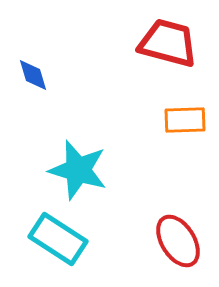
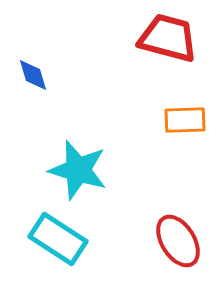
red trapezoid: moved 5 px up
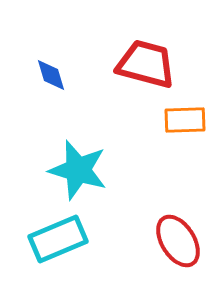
red trapezoid: moved 22 px left, 26 px down
blue diamond: moved 18 px right
cyan rectangle: rotated 56 degrees counterclockwise
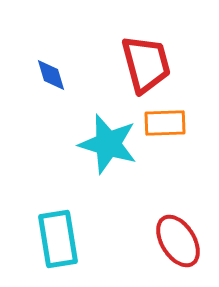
red trapezoid: rotated 60 degrees clockwise
orange rectangle: moved 20 px left, 3 px down
cyan star: moved 30 px right, 26 px up
cyan rectangle: rotated 76 degrees counterclockwise
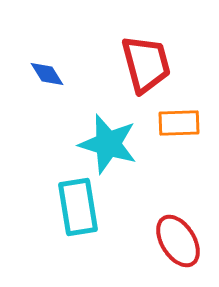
blue diamond: moved 4 px left, 1 px up; rotated 15 degrees counterclockwise
orange rectangle: moved 14 px right
cyan rectangle: moved 20 px right, 32 px up
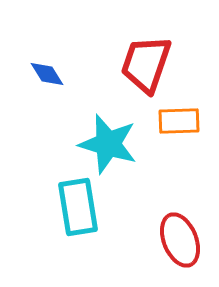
red trapezoid: rotated 146 degrees counterclockwise
orange rectangle: moved 2 px up
red ellipse: moved 2 px right, 1 px up; rotated 10 degrees clockwise
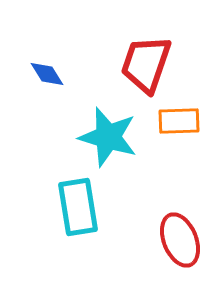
cyan star: moved 7 px up
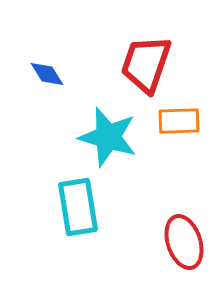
red ellipse: moved 4 px right, 2 px down; rotated 4 degrees clockwise
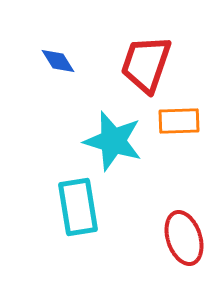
blue diamond: moved 11 px right, 13 px up
cyan star: moved 5 px right, 4 px down
red ellipse: moved 4 px up
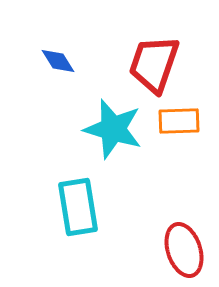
red trapezoid: moved 8 px right
cyan star: moved 12 px up
red ellipse: moved 12 px down
